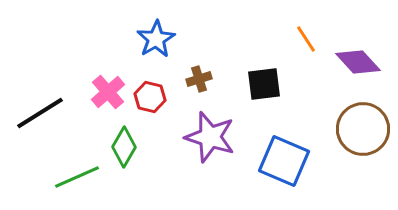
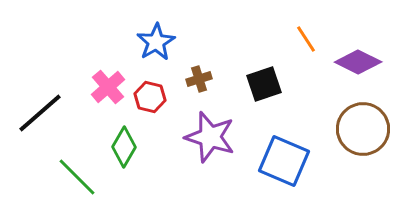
blue star: moved 3 px down
purple diamond: rotated 21 degrees counterclockwise
black square: rotated 12 degrees counterclockwise
pink cross: moved 5 px up
black line: rotated 9 degrees counterclockwise
green line: rotated 69 degrees clockwise
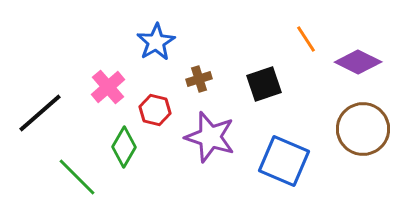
red hexagon: moved 5 px right, 13 px down
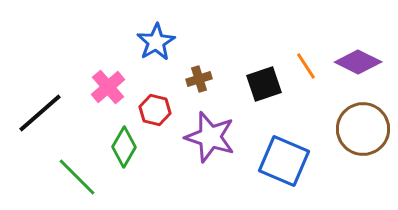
orange line: moved 27 px down
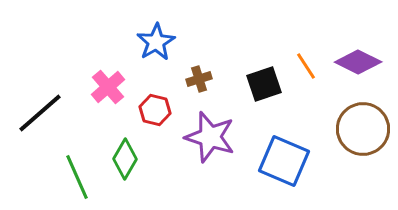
green diamond: moved 1 px right, 12 px down
green line: rotated 21 degrees clockwise
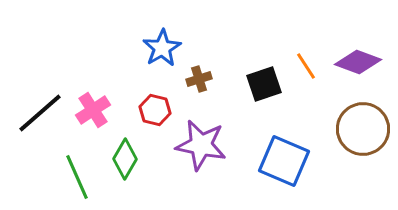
blue star: moved 6 px right, 6 px down
purple diamond: rotated 6 degrees counterclockwise
pink cross: moved 15 px left, 23 px down; rotated 8 degrees clockwise
purple star: moved 9 px left, 8 px down; rotated 6 degrees counterclockwise
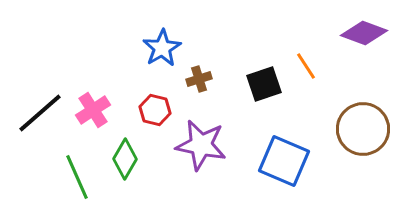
purple diamond: moved 6 px right, 29 px up
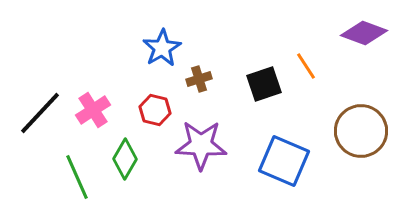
black line: rotated 6 degrees counterclockwise
brown circle: moved 2 px left, 2 px down
purple star: rotated 9 degrees counterclockwise
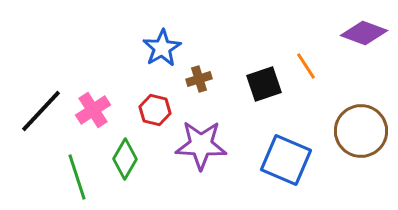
black line: moved 1 px right, 2 px up
blue square: moved 2 px right, 1 px up
green line: rotated 6 degrees clockwise
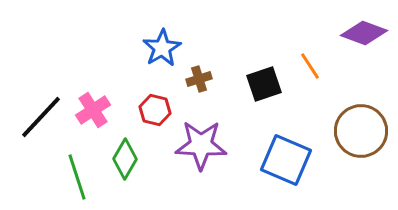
orange line: moved 4 px right
black line: moved 6 px down
